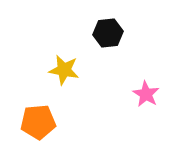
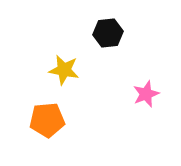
pink star: rotated 20 degrees clockwise
orange pentagon: moved 9 px right, 2 px up
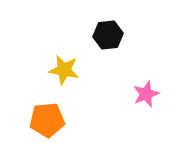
black hexagon: moved 2 px down
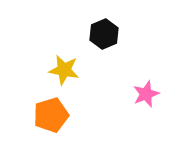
black hexagon: moved 4 px left, 1 px up; rotated 16 degrees counterclockwise
orange pentagon: moved 4 px right, 5 px up; rotated 12 degrees counterclockwise
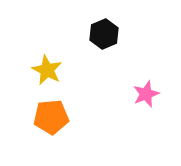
yellow star: moved 17 px left; rotated 16 degrees clockwise
orange pentagon: moved 2 px down; rotated 12 degrees clockwise
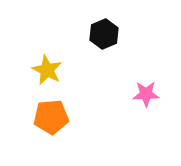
pink star: rotated 20 degrees clockwise
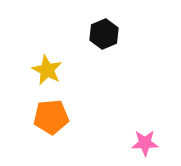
pink star: moved 1 px left, 49 px down
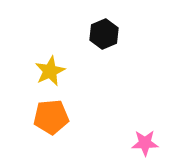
yellow star: moved 3 px right, 1 px down; rotated 20 degrees clockwise
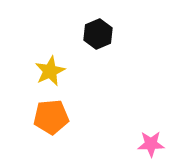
black hexagon: moved 6 px left
pink star: moved 6 px right, 1 px down
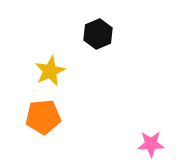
orange pentagon: moved 8 px left
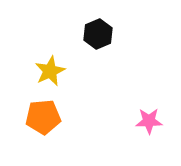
pink star: moved 2 px left, 23 px up
